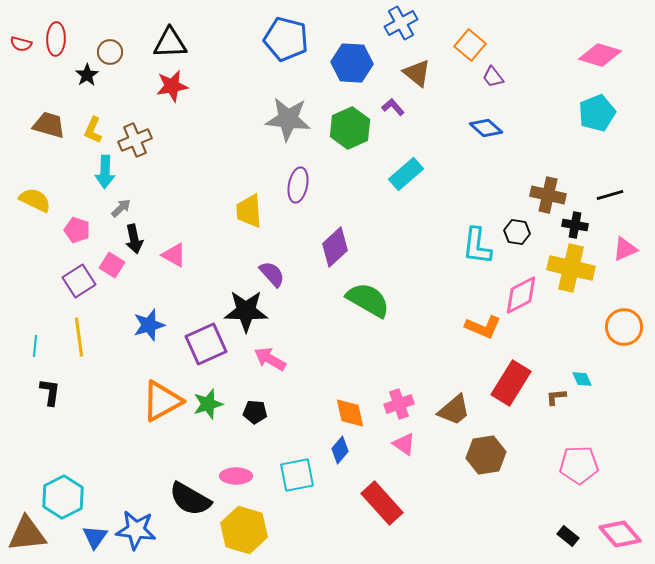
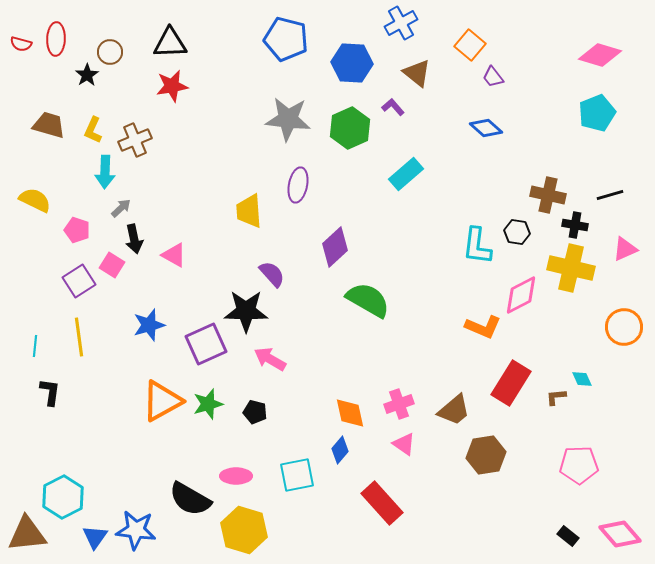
black pentagon at (255, 412): rotated 10 degrees clockwise
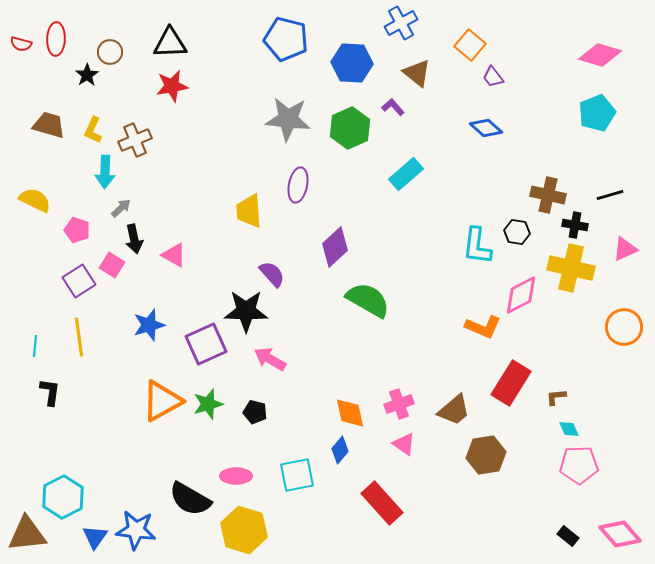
cyan diamond at (582, 379): moved 13 px left, 50 px down
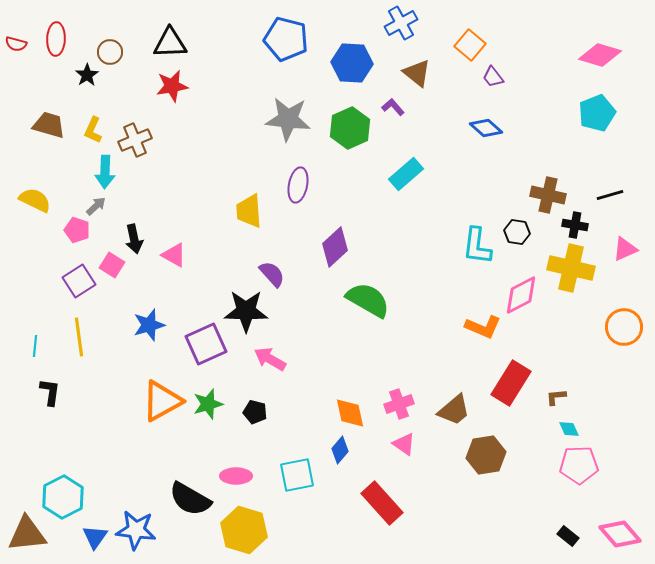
red semicircle at (21, 44): moved 5 px left
gray arrow at (121, 208): moved 25 px left, 2 px up
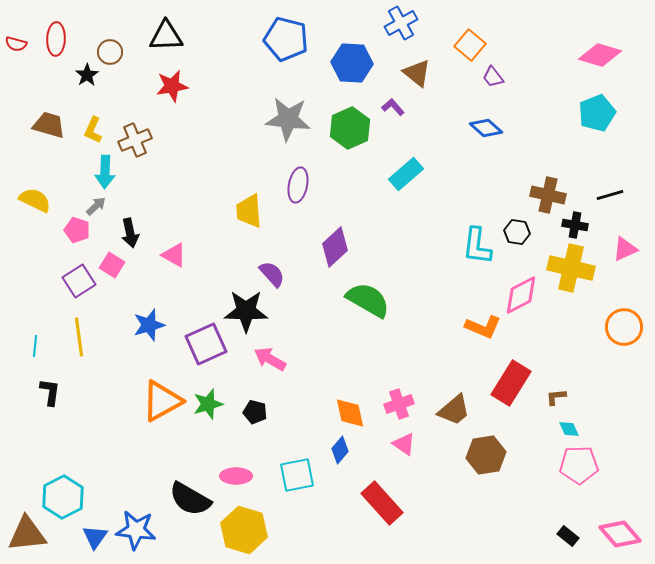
black triangle at (170, 43): moved 4 px left, 7 px up
black arrow at (134, 239): moved 4 px left, 6 px up
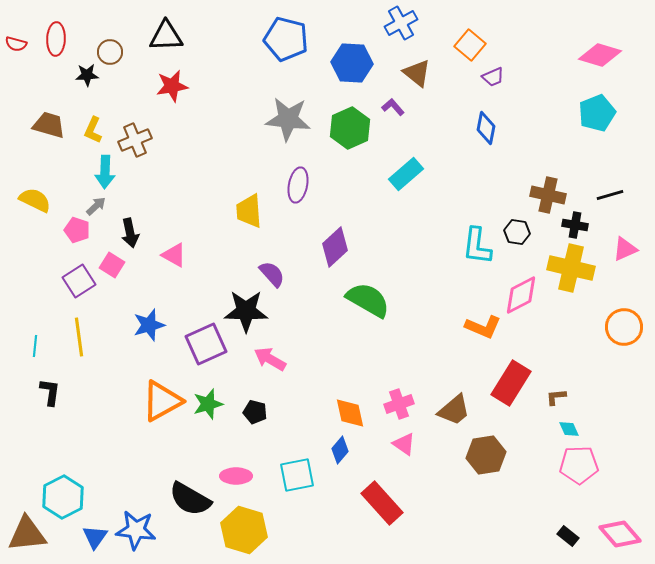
black star at (87, 75): rotated 30 degrees clockwise
purple trapezoid at (493, 77): rotated 75 degrees counterclockwise
blue diamond at (486, 128): rotated 60 degrees clockwise
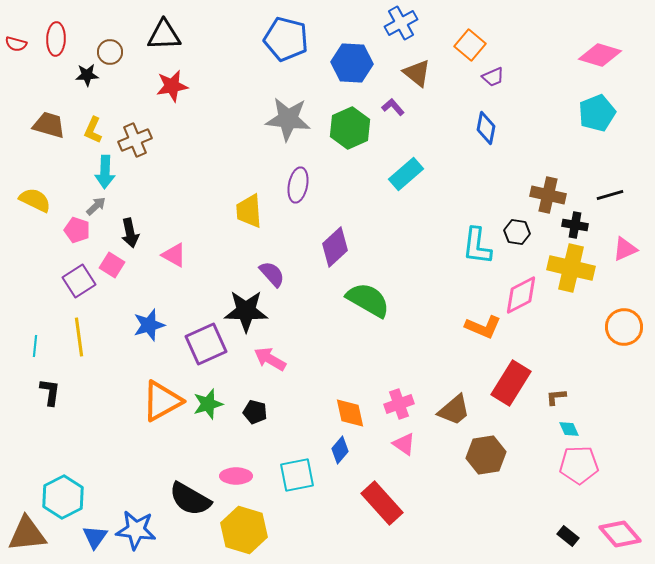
black triangle at (166, 36): moved 2 px left, 1 px up
